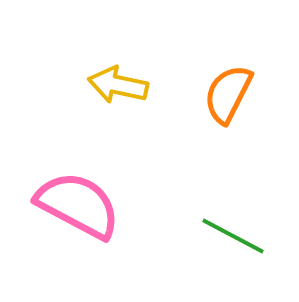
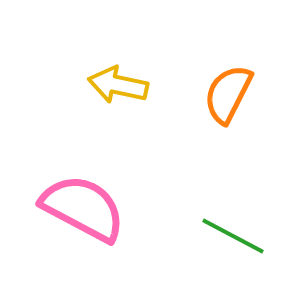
pink semicircle: moved 5 px right, 3 px down
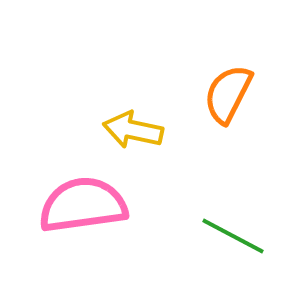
yellow arrow: moved 15 px right, 45 px down
pink semicircle: moved 3 px up; rotated 36 degrees counterclockwise
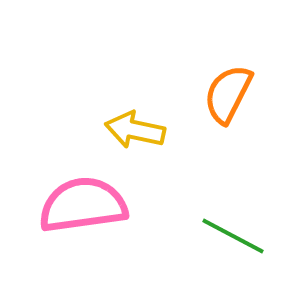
yellow arrow: moved 2 px right
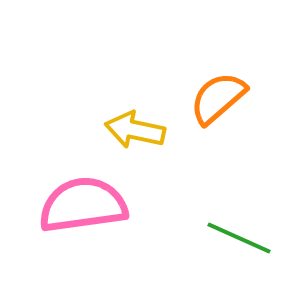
orange semicircle: moved 10 px left, 4 px down; rotated 22 degrees clockwise
green line: moved 6 px right, 2 px down; rotated 4 degrees counterclockwise
